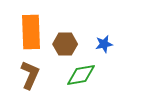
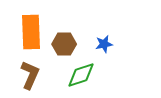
brown hexagon: moved 1 px left
green diamond: rotated 8 degrees counterclockwise
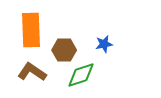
orange rectangle: moved 2 px up
brown hexagon: moved 6 px down
brown L-shape: moved 2 px right, 3 px up; rotated 80 degrees counterclockwise
